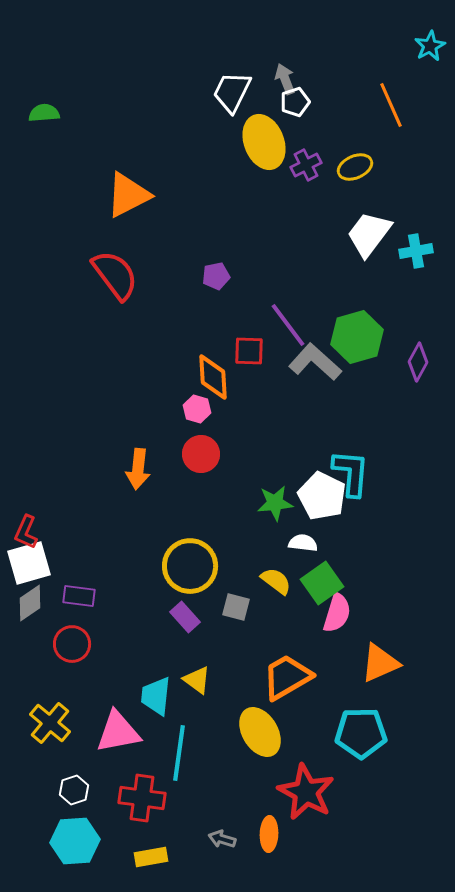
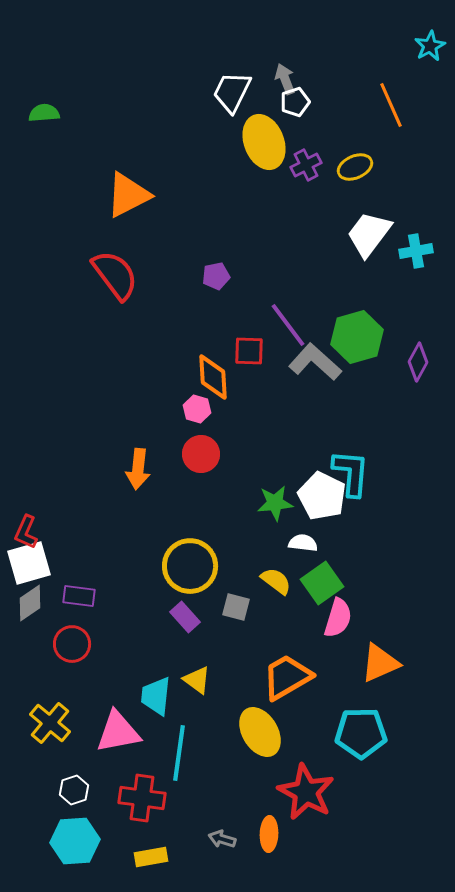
pink semicircle at (337, 613): moved 1 px right, 5 px down
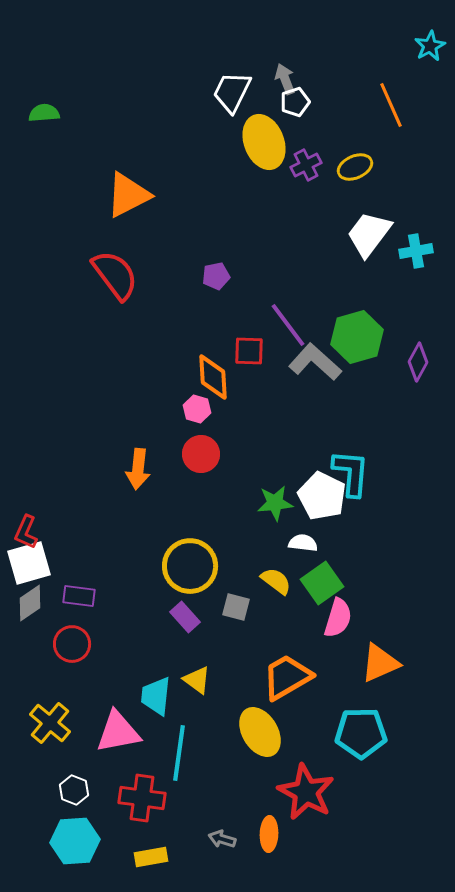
white hexagon at (74, 790): rotated 20 degrees counterclockwise
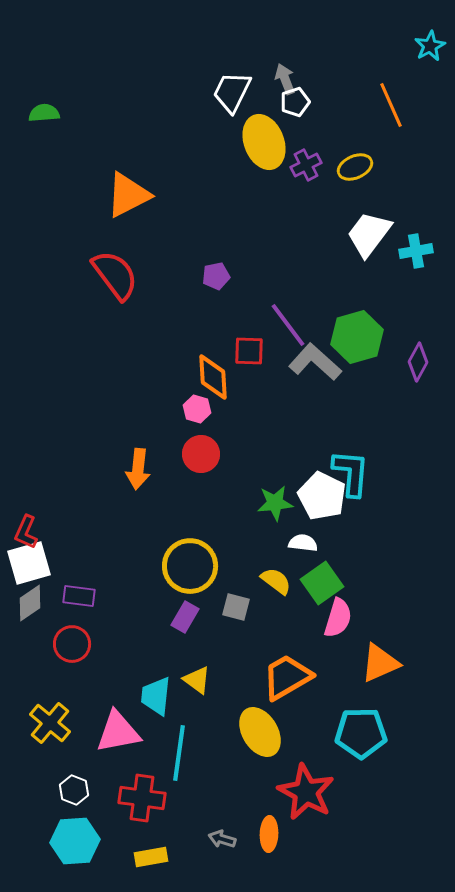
purple rectangle at (185, 617): rotated 72 degrees clockwise
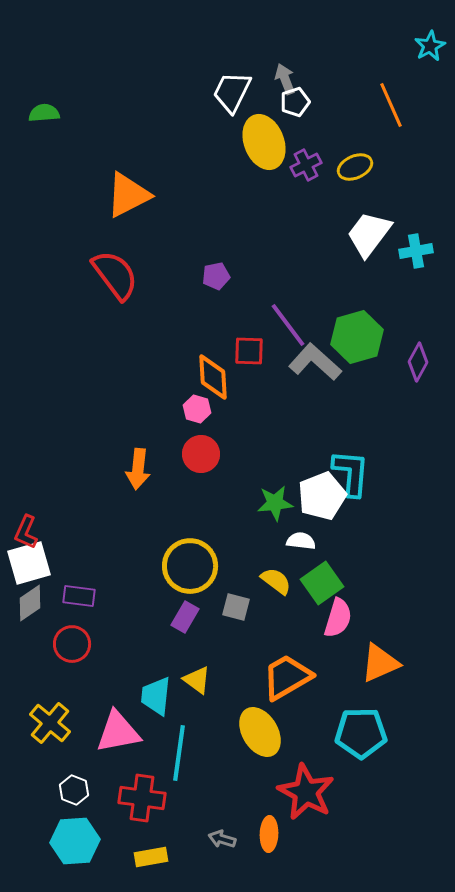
white pentagon at (322, 496): rotated 24 degrees clockwise
white semicircle at (303, 543): moved 2 px left, 2 px up
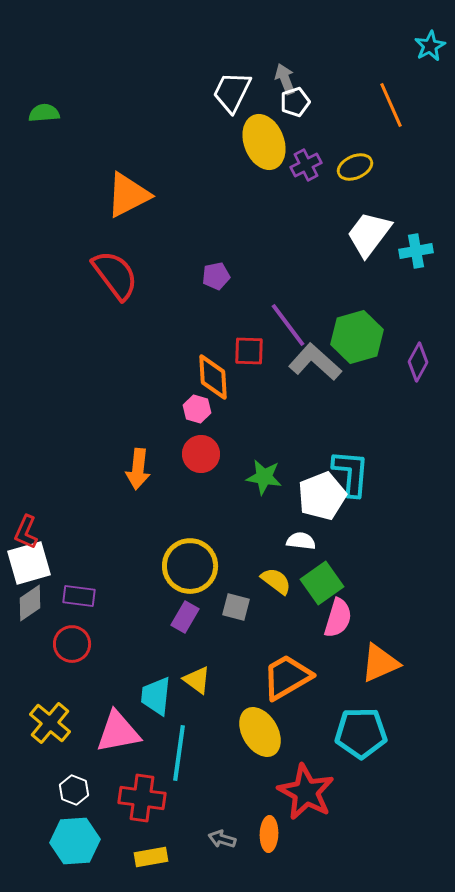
green star at (275, 503): moved 11 px left, 26 px up; rotated 15 degrees clockwise
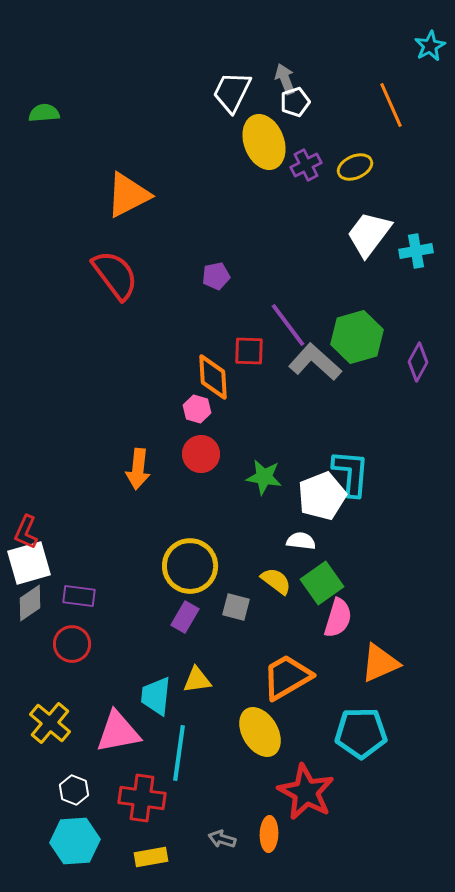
yellow triangle at (197, 680): rotated 44 degrees counterclockwise
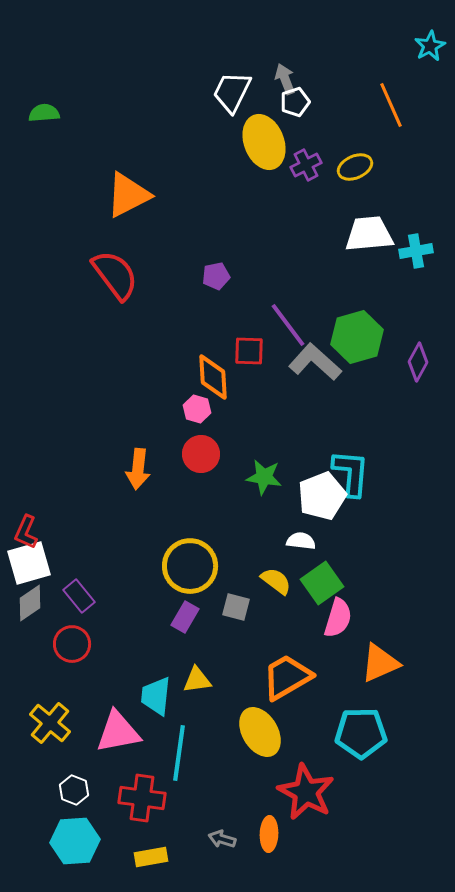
white trapezoid at (369, 234): rotated 48 degrees clockwise
purple rectangle at (79, 596): rotated 44 degrees clockwise
